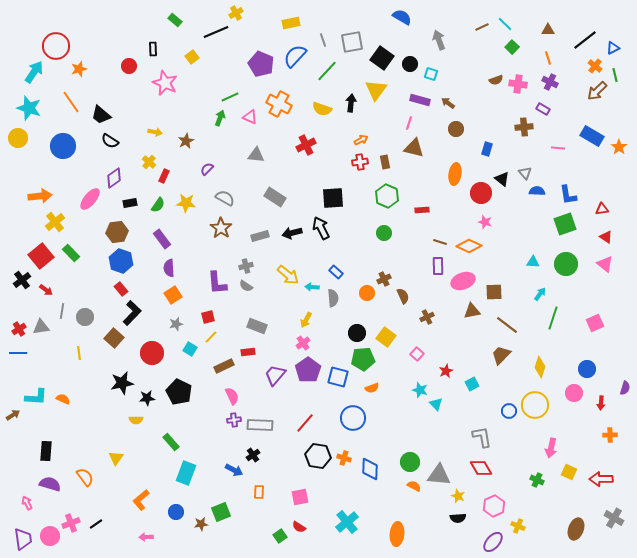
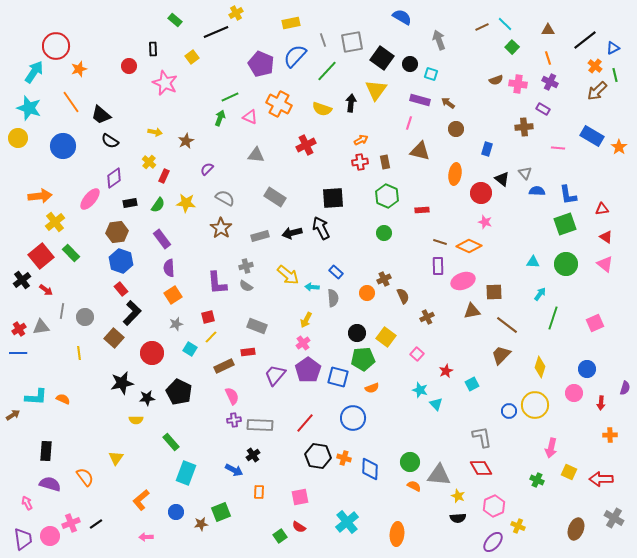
brown triangle at (414, 148): moved 6 px right, 3 px down
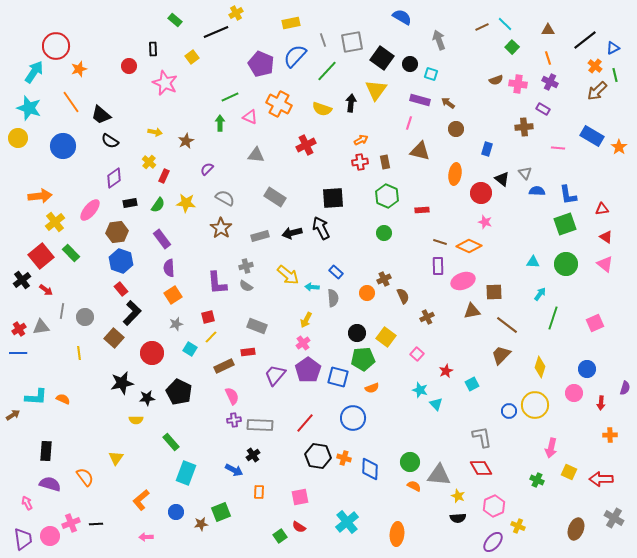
green arrow at (220, 118): moved 5 px down; rotated 21 degrees counterclockwise
pink ellipse at (90, 199): moved 11 px down
black line at (96, 524): rotated 32 degrees clockwise
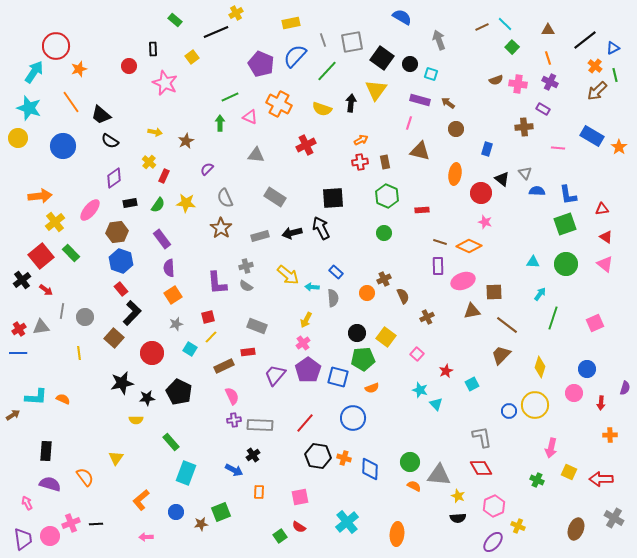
gray semicircle at (225, 198): rotated 144 degrees counterclockwise
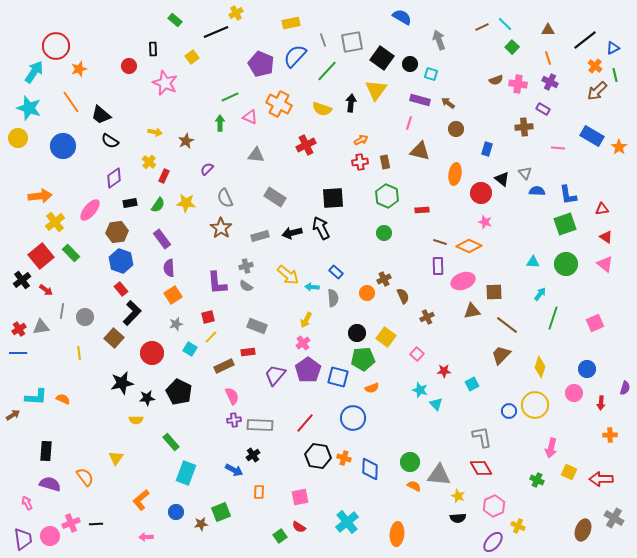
red star at (446, 371): moved 2 px left; rotated 24 degrees clockwise
brown ellipse at (576, 529): moved 7 px right, 1 px down
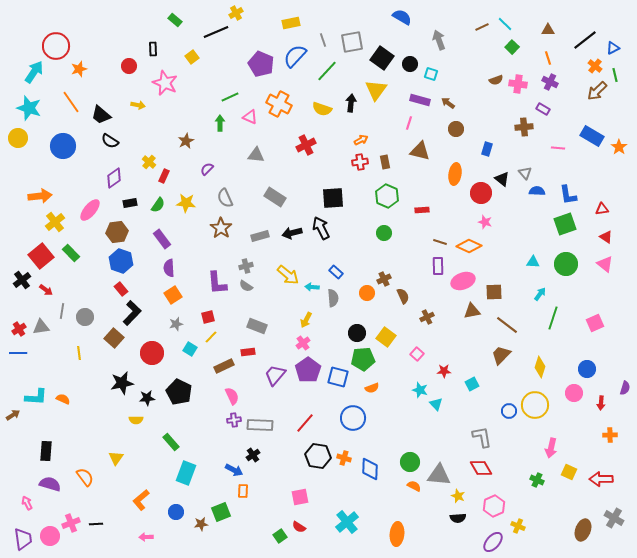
yellow arrow at (155, 132): moved 17 px left, 27 px up
orange rectangle at (259, 492): moved 16 px left, 1 px up
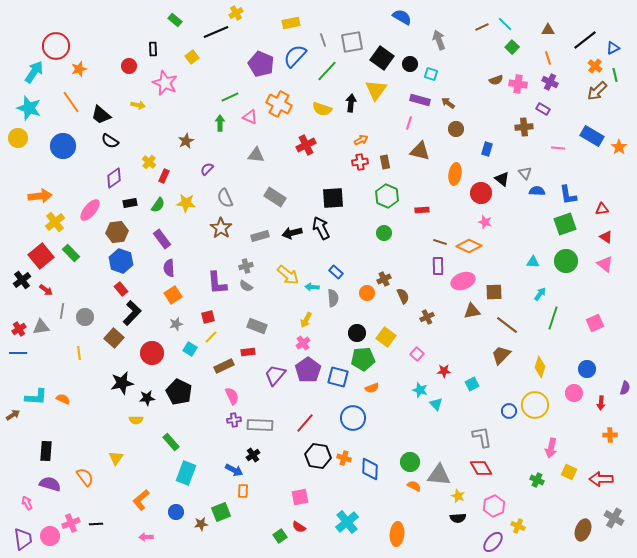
green circle at (566, 264): moved 3 px up
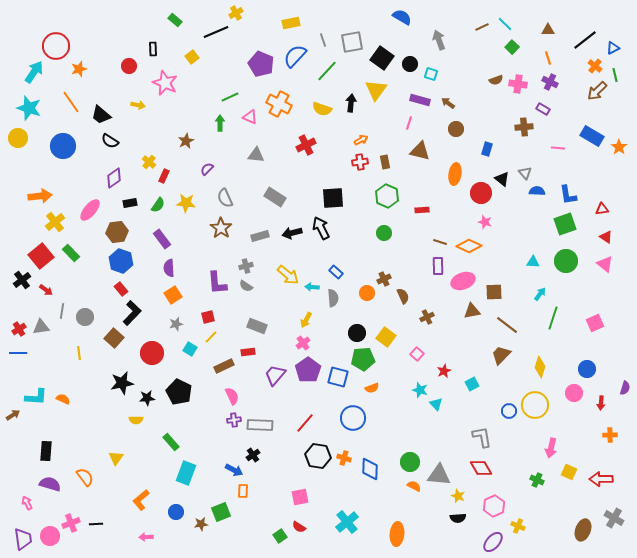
red star at (444, 371): rotated 24 degrees counterclockwise
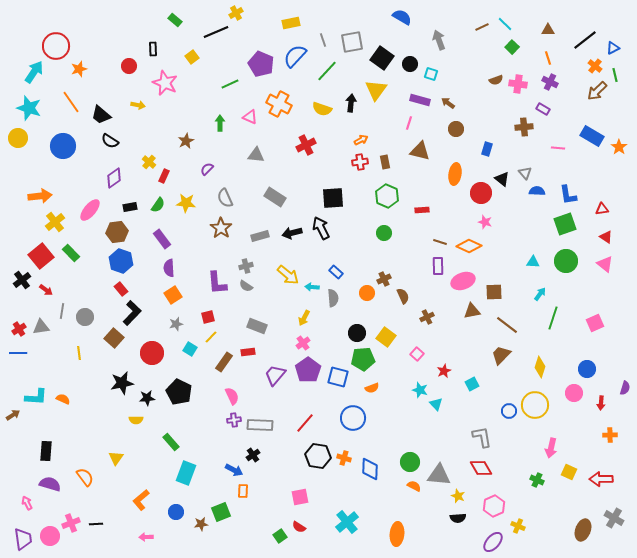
green line at (230, 97): moved 13 px up
black rectangle at (130, 203): moved 4 px down
yellow arrow at (306, 320): moved 2 px left, 2 px up
brown rectangle at (224, 366): moved 4 px up; rotated 30 degrees counterclockwise
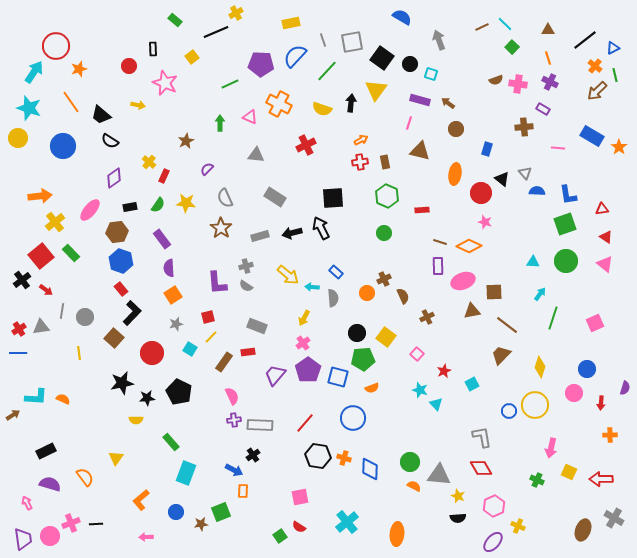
purple pentagon at (261, 64): rotated 20 degrees counterclockwise
black rectangle at (46, 451): rotated 60 degrees clockwise
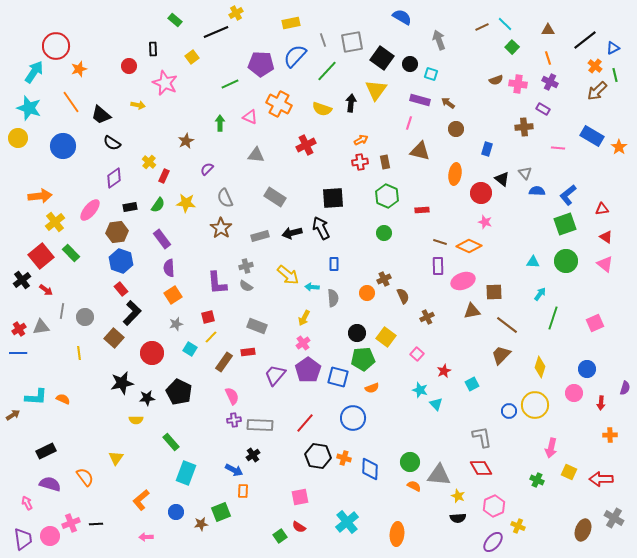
black semicircle at (110, 141): moved 2 px right, 2 px down
blue L-shape at (568, 195): rotated 60 degrees clockwise
blue rectangle at (336, 272): moved 2 px left, 8 px up; rotated 48 degrees clockwise
